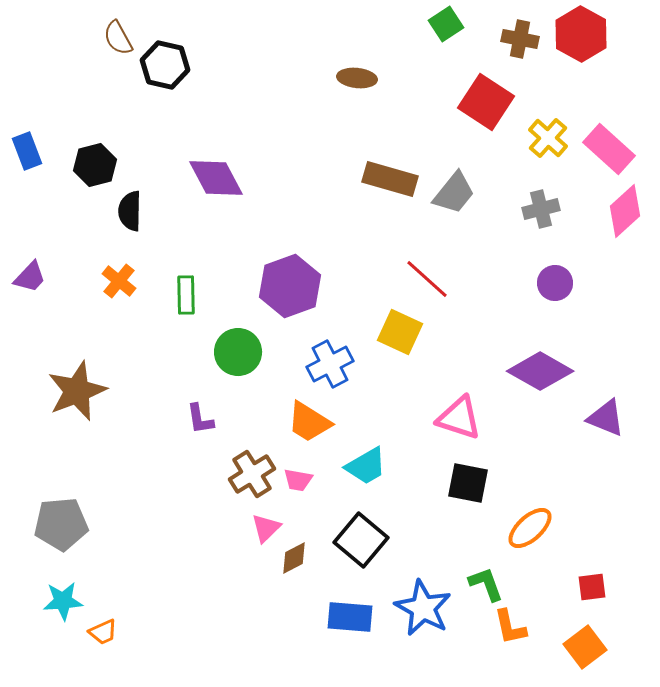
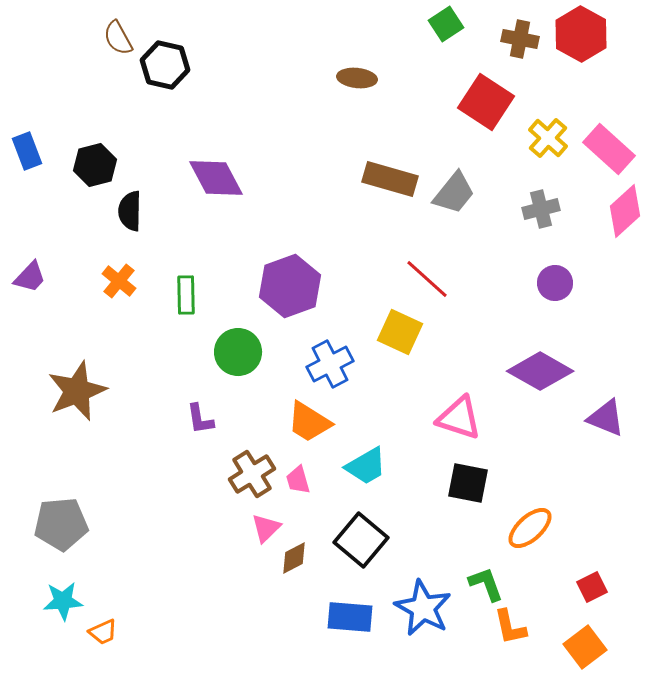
pink trapezoid at (298, 480): rotated 64 degrees clockwise
red square at (592, 587): rotated 20 degrees counterclockwise
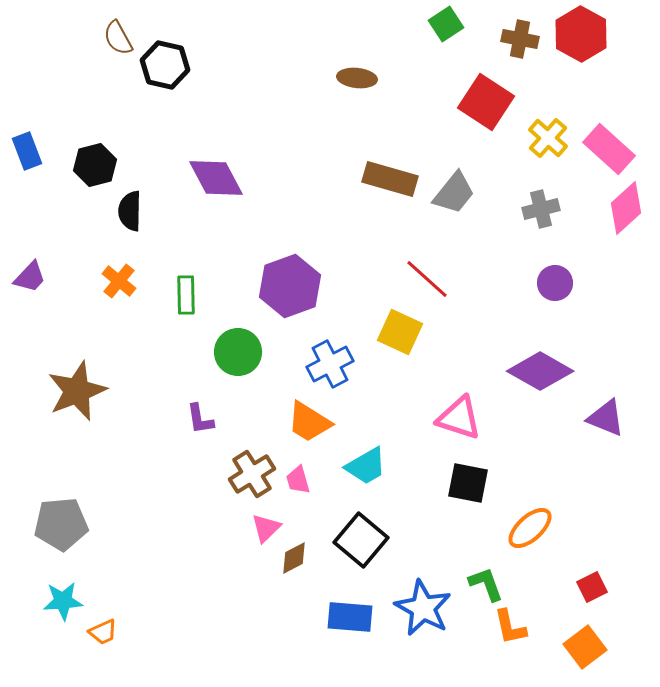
pink diamond at (625, 211): moved 1 px right, 3 px up
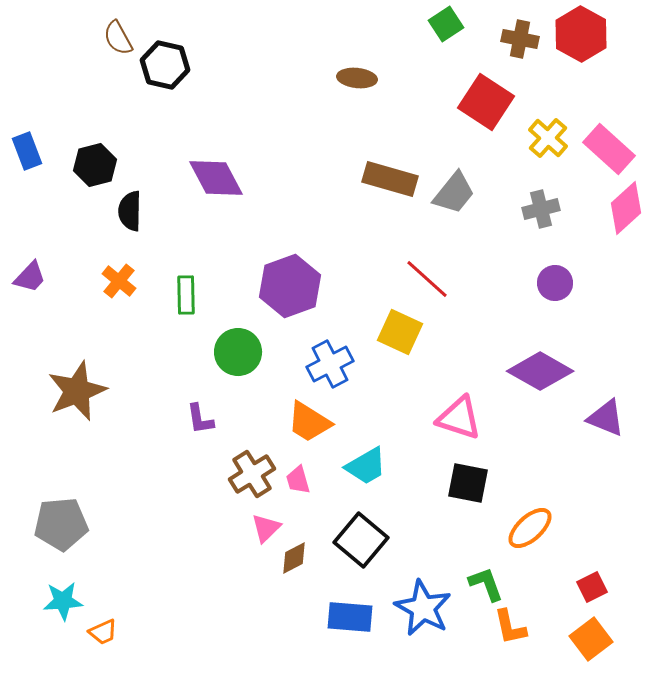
orange square at (585, 647): moved 6 px right, 8 px up
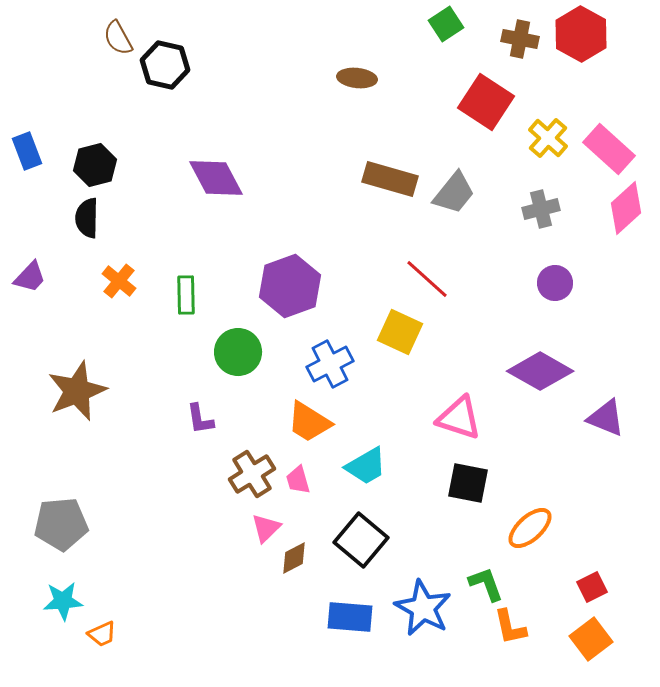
black semicircle at (130, 211): moved 43 px left, 7 px down
orange trapezoid at (103, 632): moved 1 px left, 2 px down
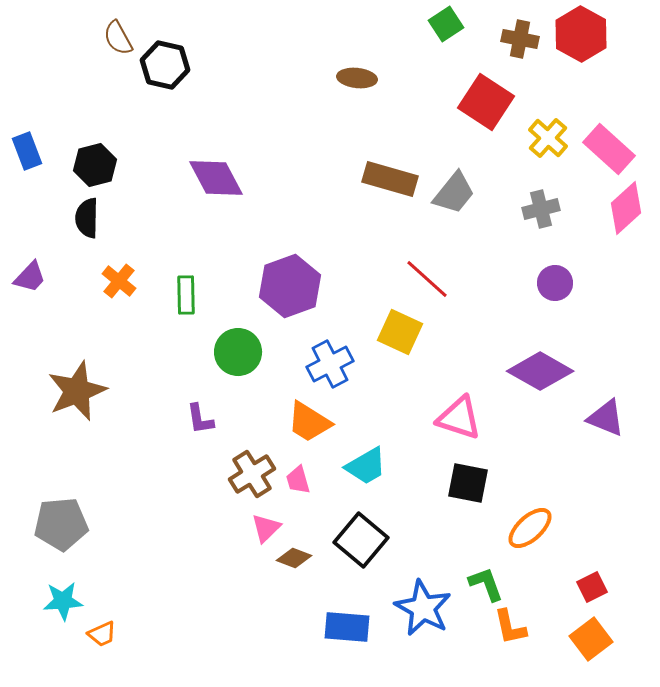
brown diamond at (294, 558): rotated 48 degrees clockwise
blue rectangle at (350, 617): moved 3 px left, 10 px down
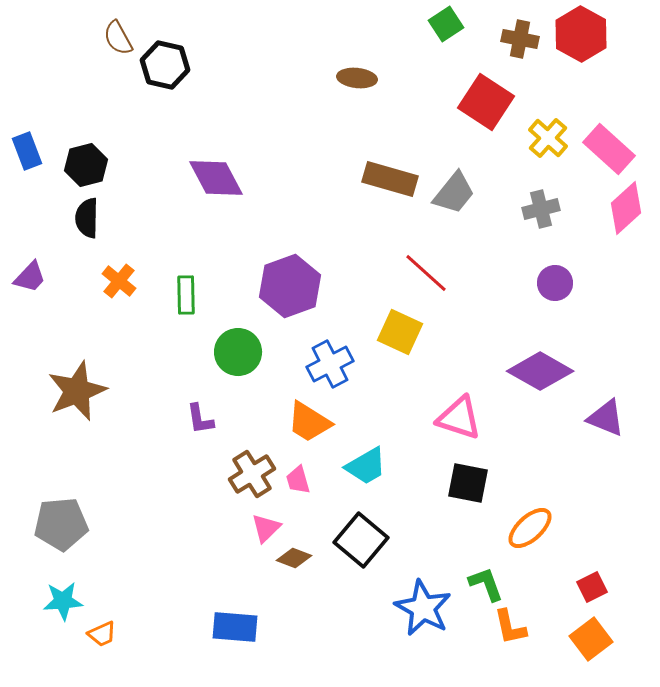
black hexagon at (95, 165): moved 9 px left
red line at (427, 279): moved 1 px left, 6 px up
blue rectangle at (347, 627): moved 112 px left
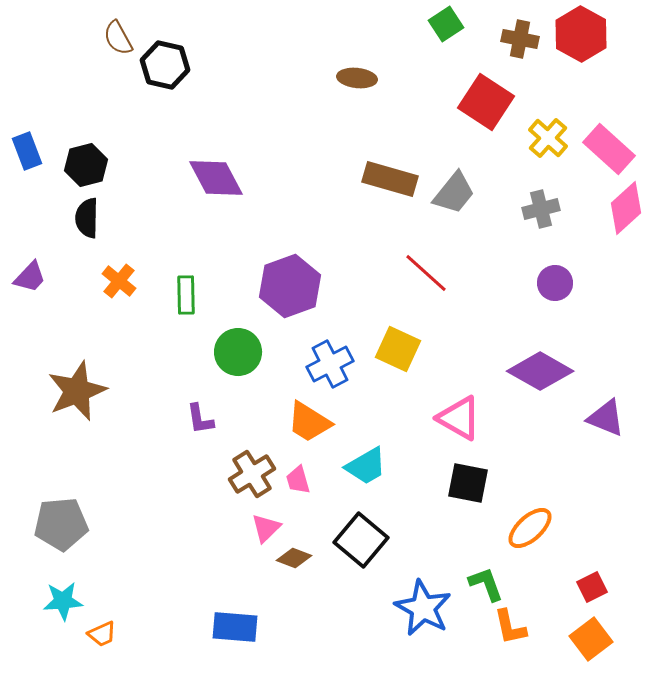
yellow square at (400, 332): moved 2 px left, 17 px down
pink triangle at (459, 418): rotated 12 degrees clockwise
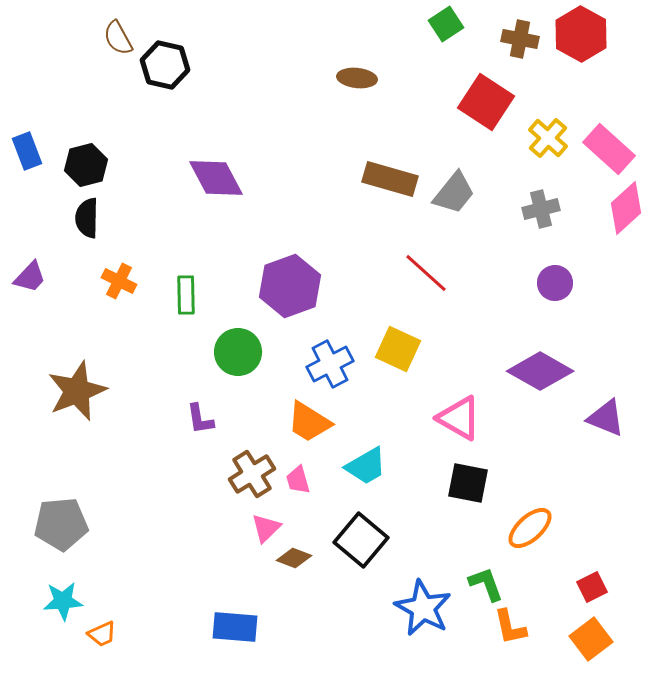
orange cross at (119, 281): rotated 12 degrees counterclockwise
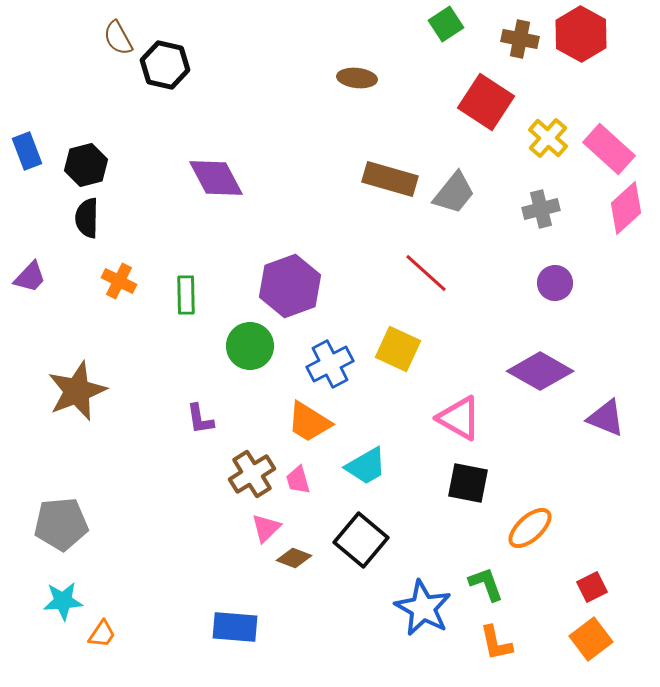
green circle at (238, 352): moved 12 px right, 6 px up
orange L-shape at (510, 627): moved 14 px left, 16 px down
orange trapezoid at (102, 634): rotated 32 degrees counterclockwise
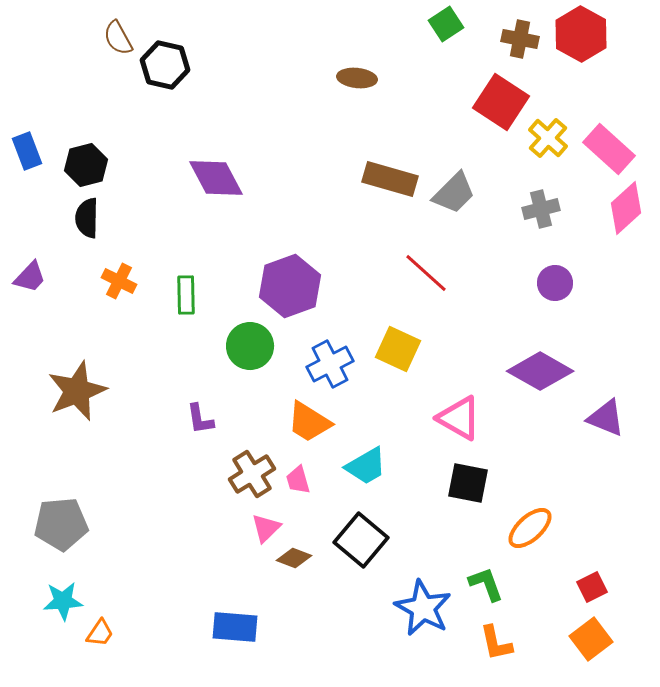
red square at (486, 102): moved 15 px right
gray trapezoid at (454, 193): rotated 6 degrees clockwise
orange trapezoid at (102, 634): moved 2 px left, 1 px up
